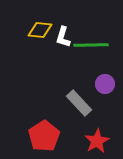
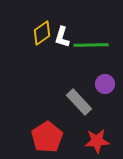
yellow diamond: moved 2 px right, 3 px down; rotated 40 degrees counterclockwise
white L-shape: moved 1 px left
gray rectangle: moved 1 px up
red pentagon: moved 3 px right, 1 px down
red star: rotated 25 degrees clockwise
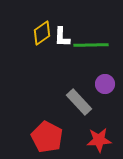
white L-shape: rotated 15 degrees counterclockwise
red pentagon: rotated 12 degrees counterclockwise
red star: moved 2 px right, 1 px up
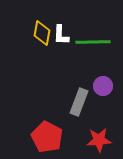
yellow diamond: rotated 45 degrees counterclockwise
white L-shape: moved 1 px left, 2 px up
green line: moved 2 px right, 3 px up
purple circle: moved 2 px left, 2 px down
gray rectangle: rotated 64 degrees clockwise
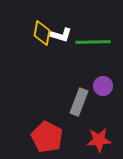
white L-shape: rotated 75 degrees counterclockwise
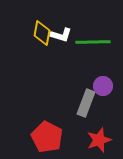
gray rectangle: moved 7 px right, 1 px down
red star: rotated 15 degrees counterclockwise
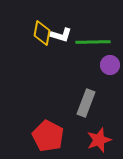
purple circle: moved 7 px right, 21 px up
red pentagon: moved 1 px right, 1 px up
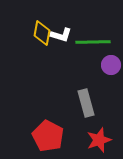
purple circle: moved 1 px right
gray rectangle: rotated 36 degrees counterclockwise
